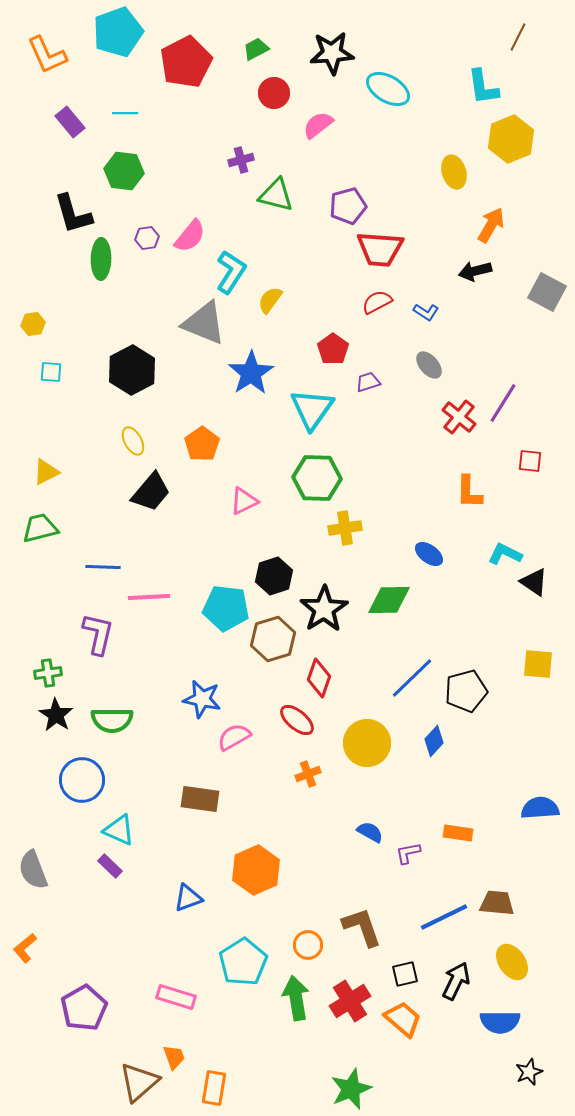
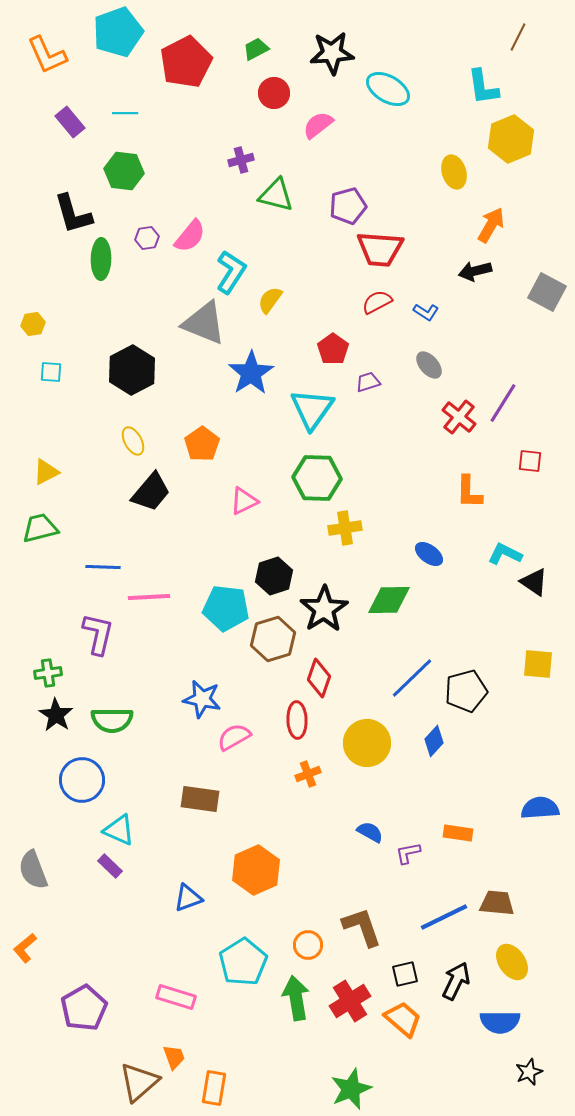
red ellipse at (297, 720): rotated 48 degrees clockwise
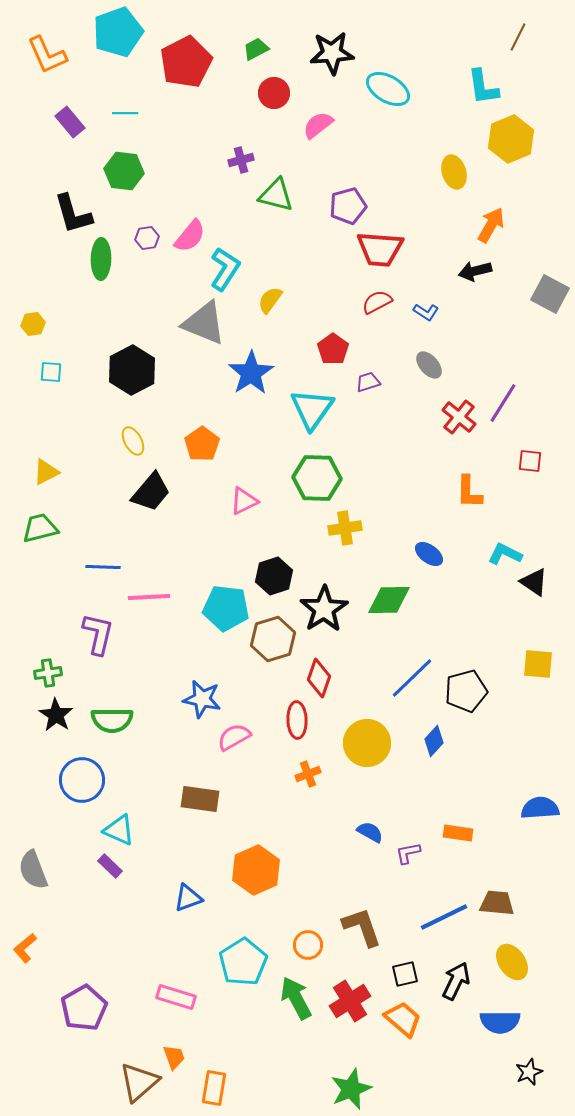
cyan L-shape at (231, 272): moved 6 px left, 3 px up
gray square at (547, 292): moved 3 px right, 2 px down
green arrow at (296, 998): rotated 18 degrees counterclockwise
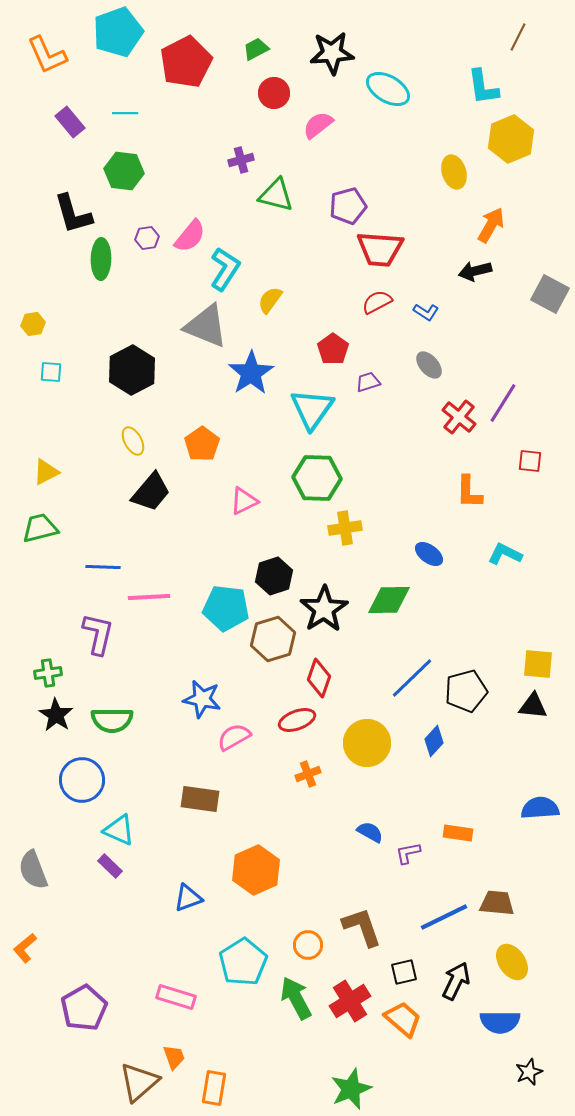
gray triangle at (204, 323): moved 2 px right, 3 px down
black triangle at (534, 582): moved 1 px left, 124 px down; rotated 28 degrees counterclockwise
red ellipse at (297, 720): rotated 72 degrees clockwise
black square at (405, 974): moved 1 px left, 2 px up
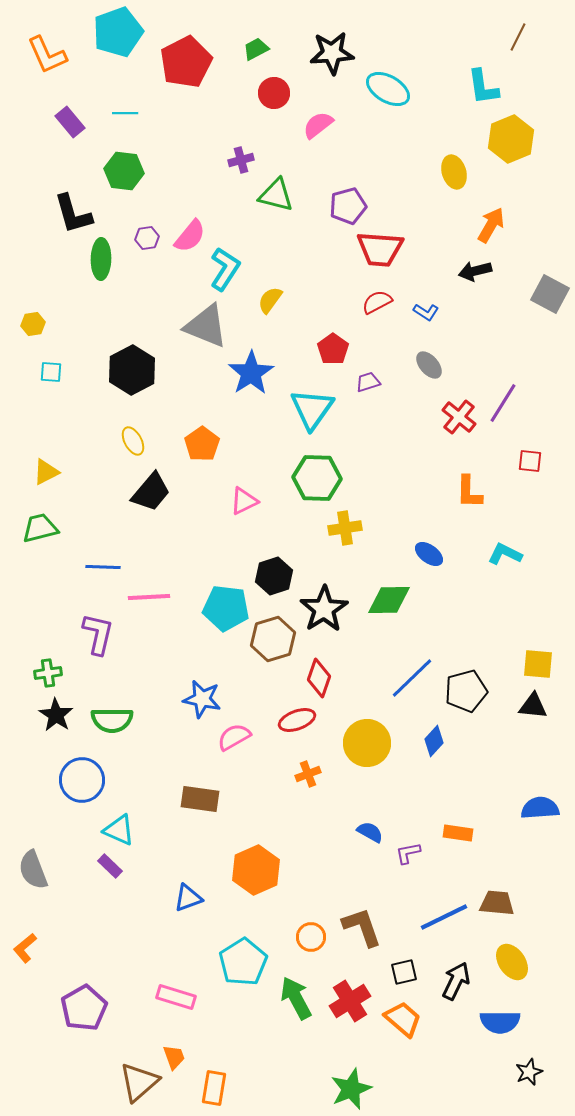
orange circle at (308, 945): moved 3 px right, 8 px up
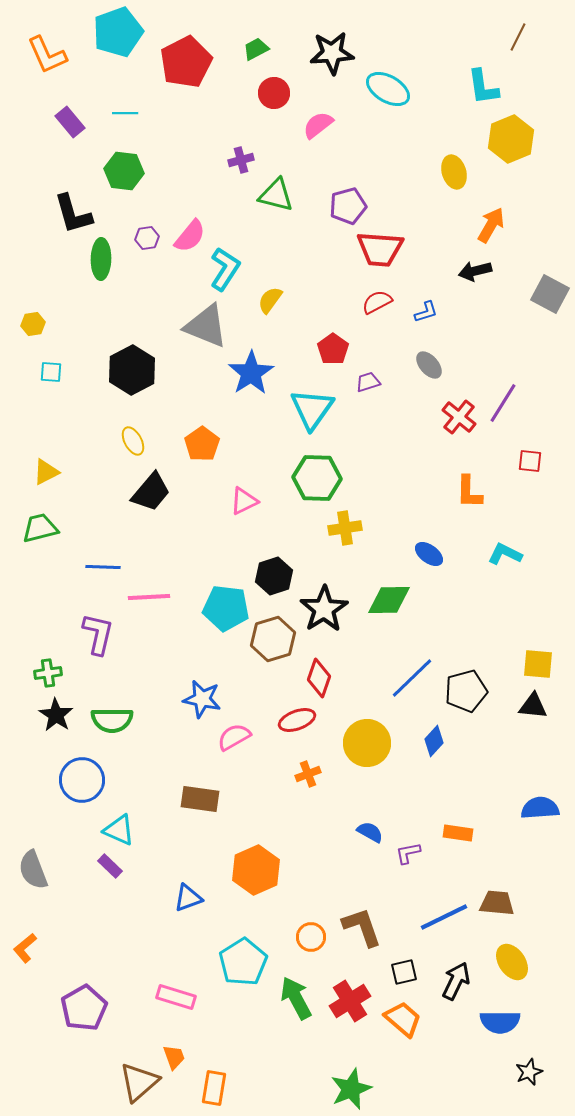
blue L-shape at (426, 312): rotated 50 degrees counterclockwise
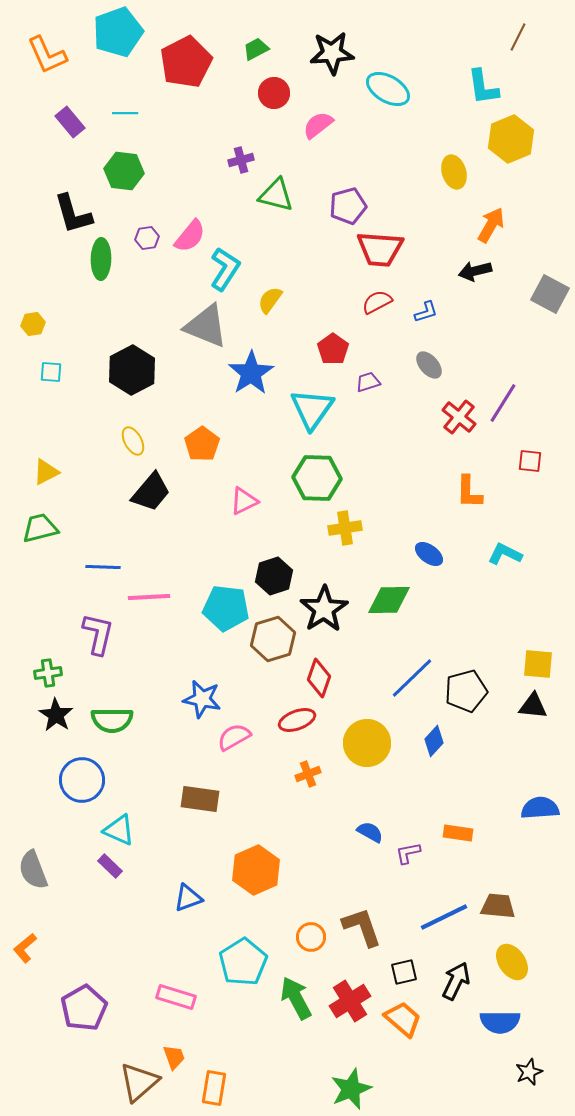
brown trapezoid at (497, 903): moved 1 px right, 3 px down
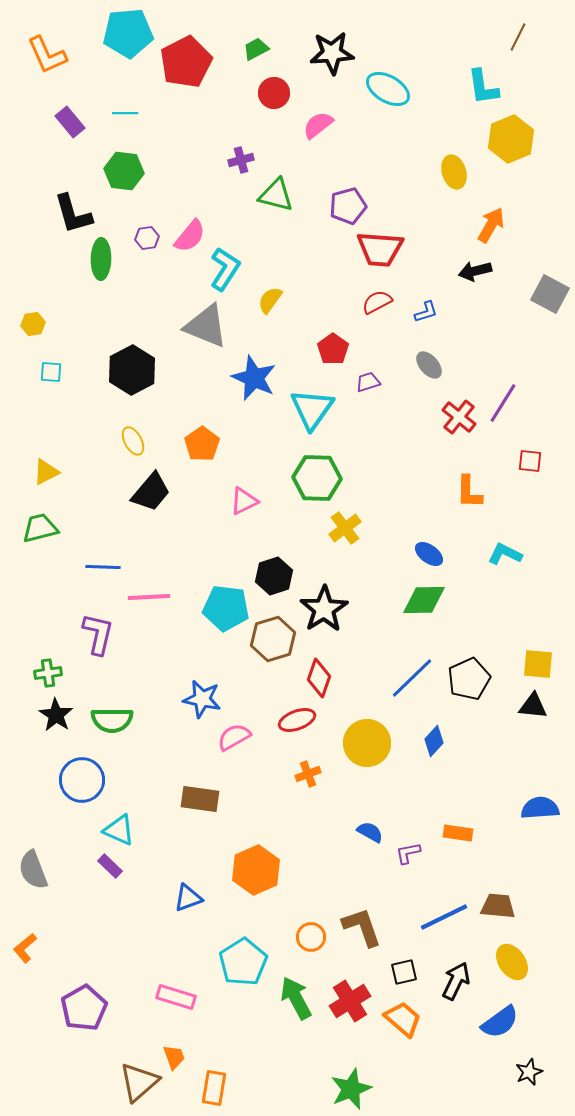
cyan pentagon at (118, 32): moved 10 px right, 1 px down; rotated 15 degrees clockwise
blue star at (251, 373): moved 3 px right, 5 px down; rotated 15 degrees counterclockwise
yellow cross at (345, 528): rotated 28 degrees counterclockwise
green diamond at (389, 600): moved 35 px right
black pentagon at (466, 691): moved 3 px right, 12 px up; rotated 9 degrees counterclockwise
blue semicircle at (500, 1022): rotated 36 degrees counterclockwise
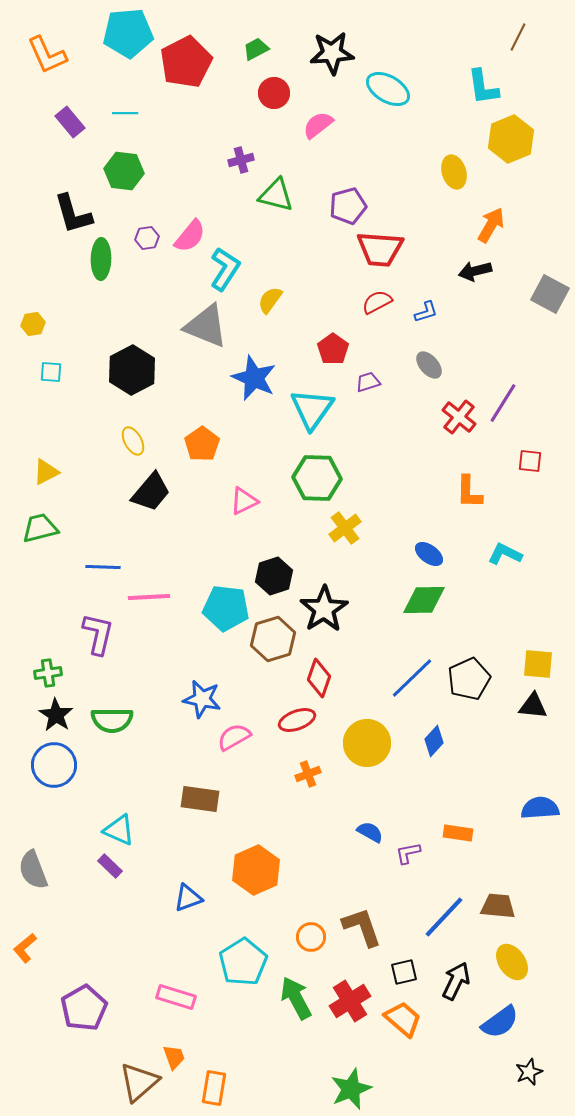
blue circle at (82, 780): moved 28 px left, 15 px up
blue line at (444, 917): rotated 21 degrees counterclockwise
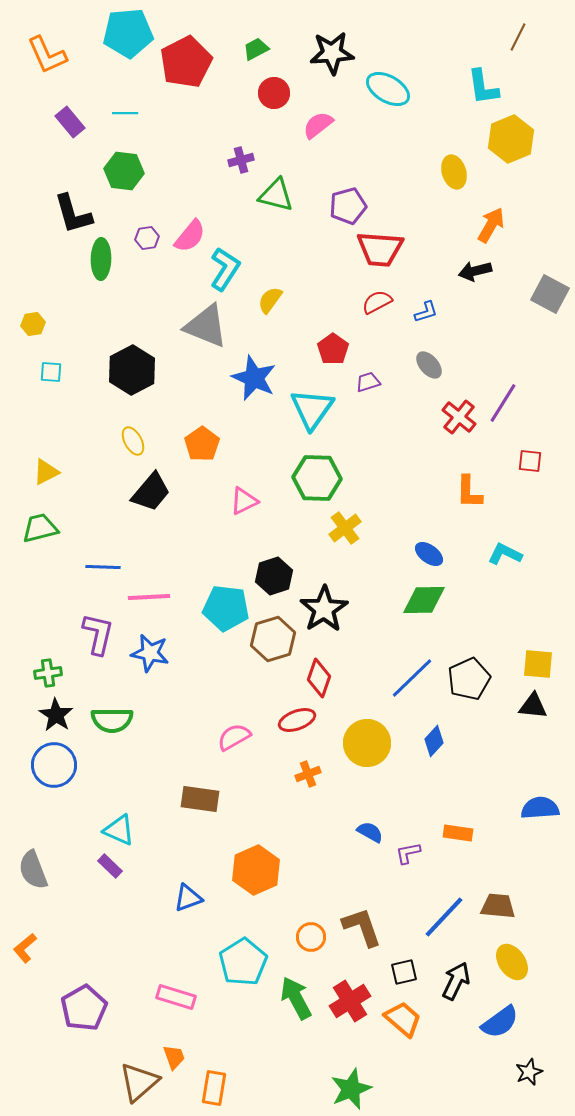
blue star at (202, 699): moved 52 px left, 46 px up
